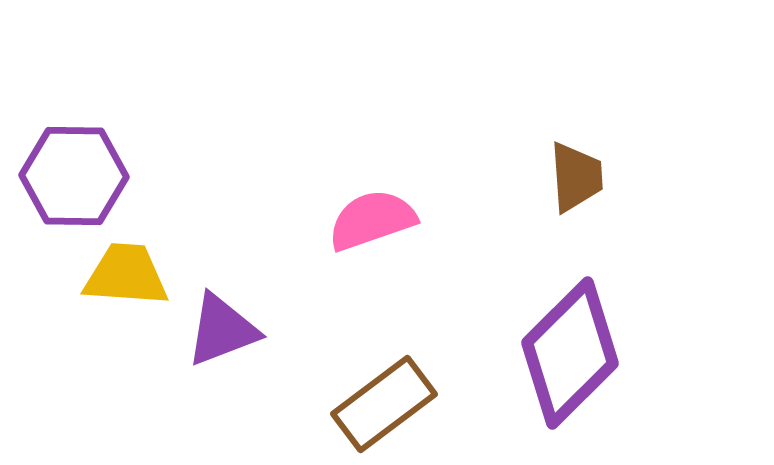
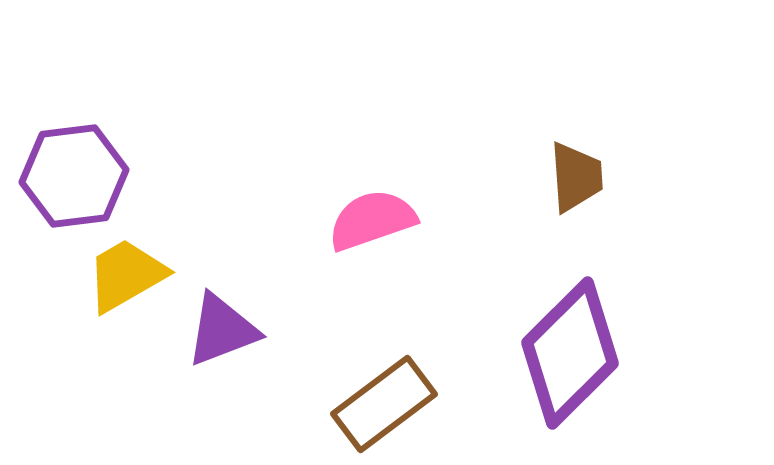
purple hexagon: rotated 8 degrees counterclockwise
yellow trapezoid: rotated 34 degrees counterclockwise
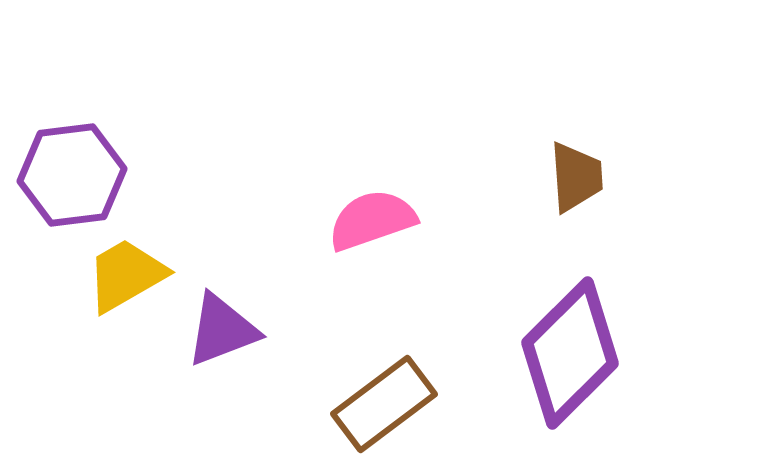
purple hexagon: moved 2 px left, 1 px up
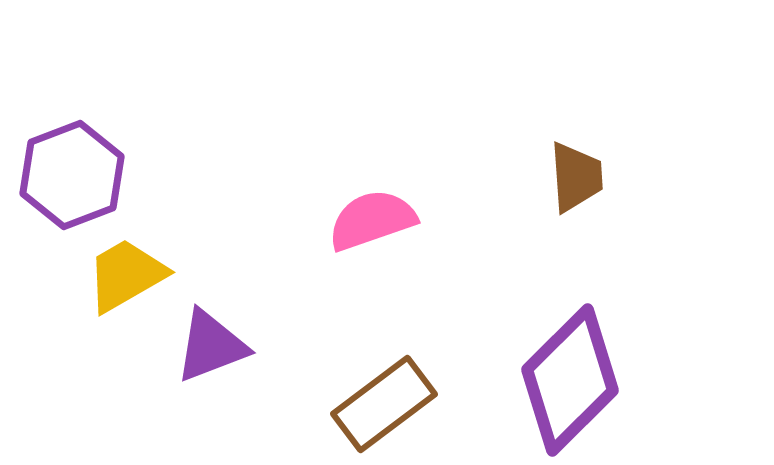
purple hexagon: rotated 14 degrees counterclockwise
purple triangle: moved 11 px left, 16 px down
purple diamond: moved 27 px down
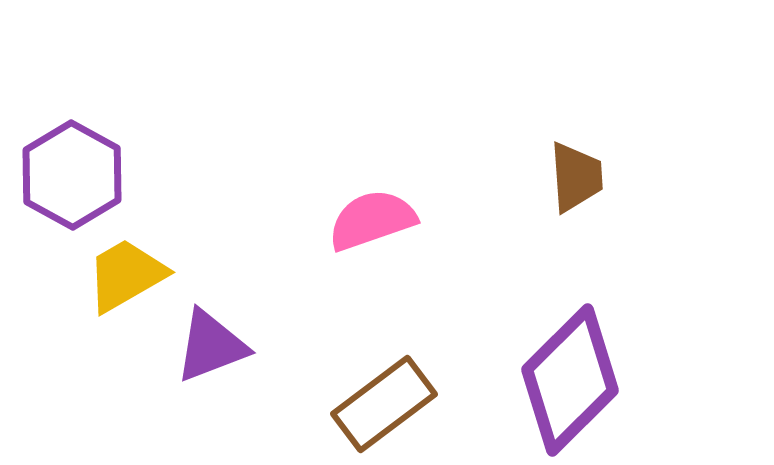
purple hexagon: rotated 10 degrees counterclockwise
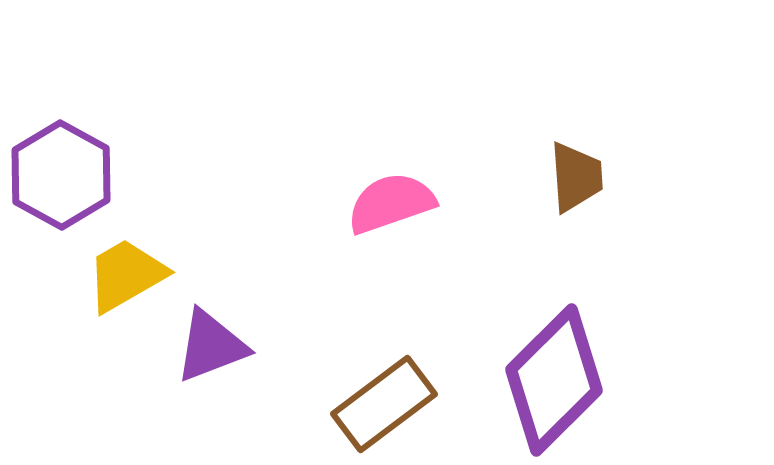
purple hexagon: moved 11 px left
pink semicircle: moved 19 px right, 17 px up
purple diamond: moved 16 px left
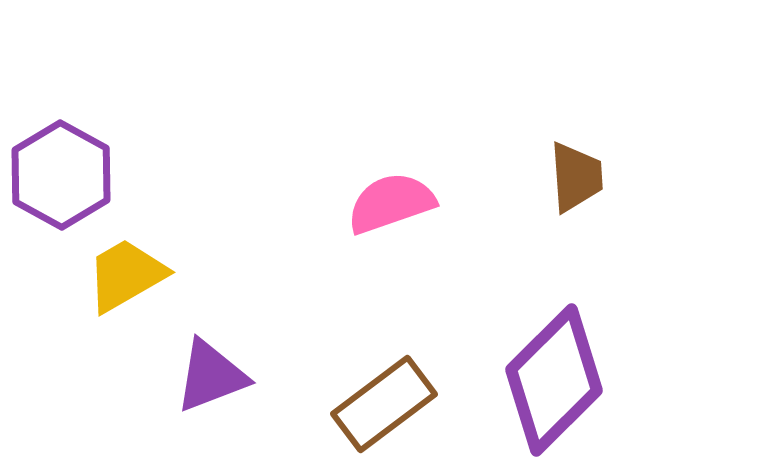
purple triangle: moved 30 px down
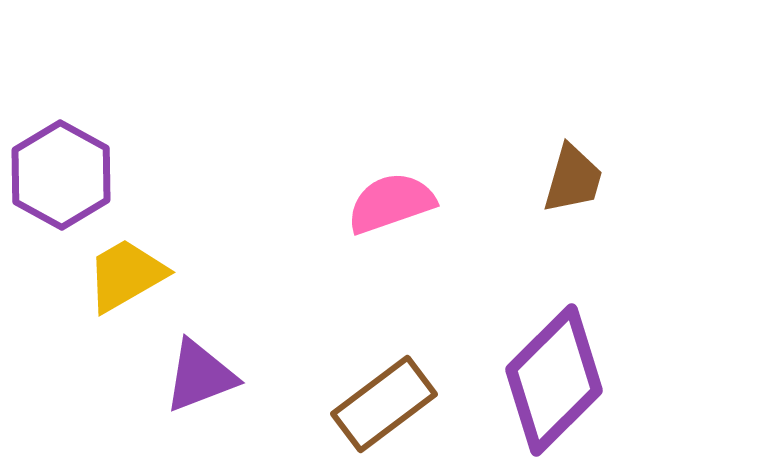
brown trapezoid: moved 3 px left, 2 px down; rotated 20 degrees clockwise
purple triangle: moved 11 px left
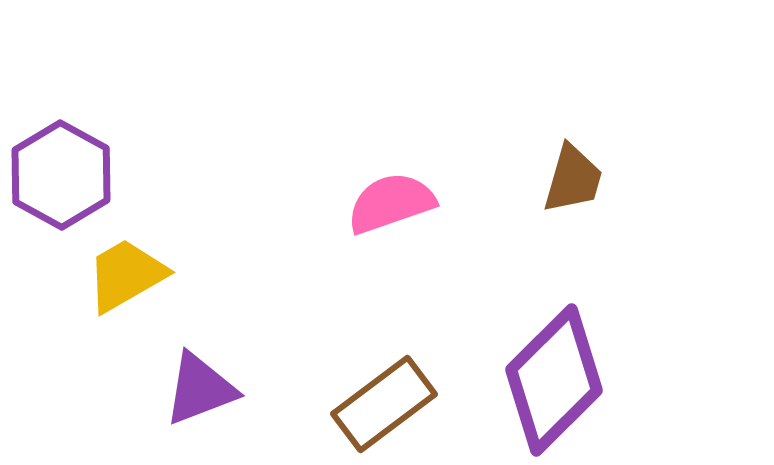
purple triangle: moved 13 px down
